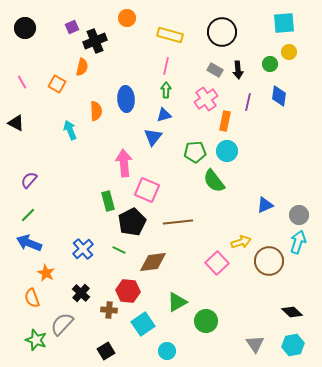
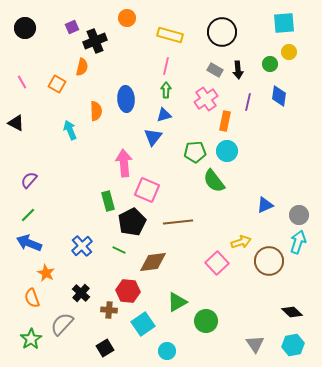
blue cross at (83, 249): moved 1 px left, 3 px up
green star at (36, 340): moved 5 px left, 1 px up; rotated 20 degrees clockwise
black square at (106, 351): moved 1 px left, 3 px up
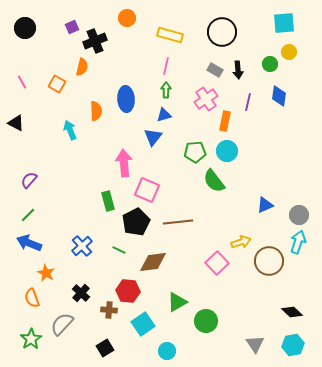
black pentagon at (132, 222): moved 4 px right
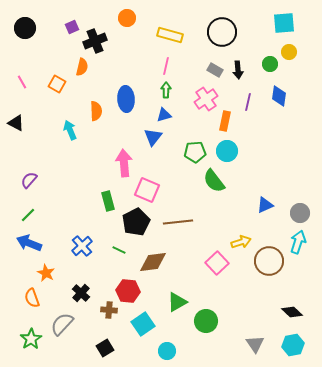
gray circle at (299, 215): moved 1 px right, 2 px up
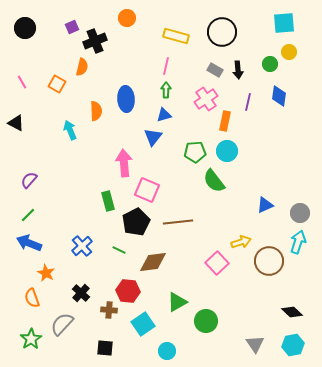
yellow rectangle at (170, 35): moved 6 px right, 1 px down
black square at (105, 348): rotated 36 degrees clockwise
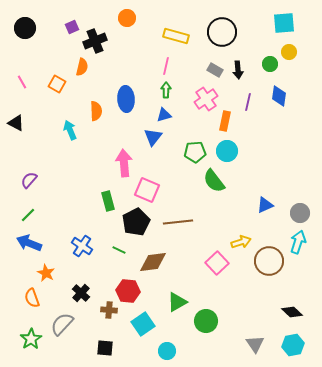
blue cross at (82, 246): rotated 15 degrees counterclockwise
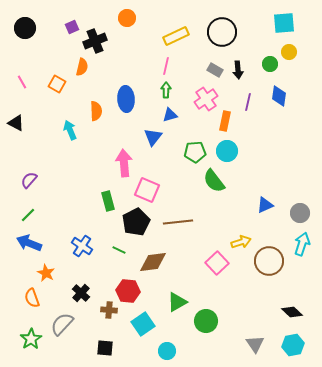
yellow rectangle at (176, 36): rotated 40 degrees counterclockwise
blue triangle at (164, 115): moved 6 px right
cyan arrow at (298, 242): moved 4 px right, 2 px down
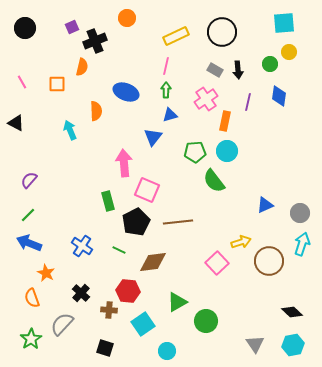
orange square at (57, 84): rotated 30 degrees counterclockwise
blue ellipse at (126, 99): moved 7 px up; rotated 65 degrees counterclockwise
black square at (105, 348): rotated 12 degrees clockwise
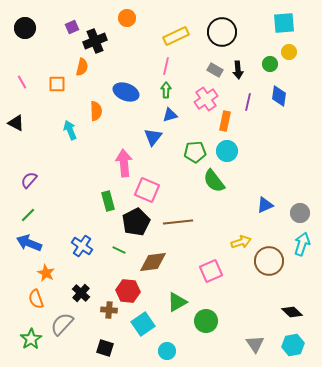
pink square at (217, 263): moved 6 px left, 8 px down; rotated 20 degrees clockwise
orange semicircle at (32, 298): moved 4 px right, 1 px down
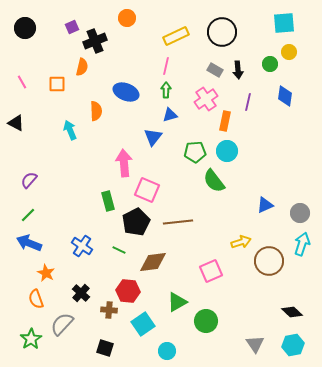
blue diamond at (279, 96): moved 6 px right
